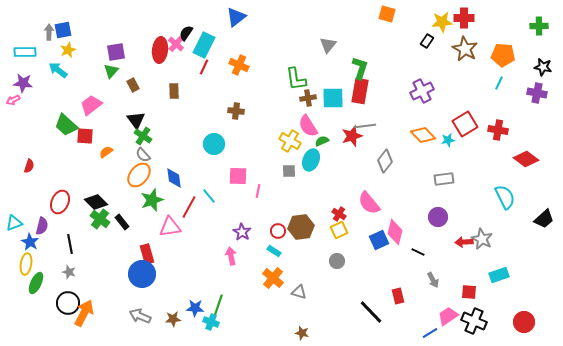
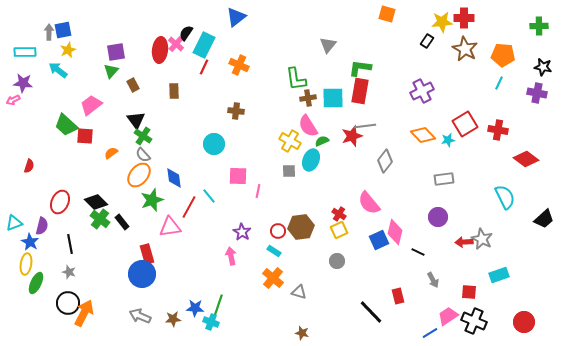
green L-shape at (360, 68): rotated 100 degrees counterclockwise
orange semicircle at (106, 152): moved 5 px right, 1 px down
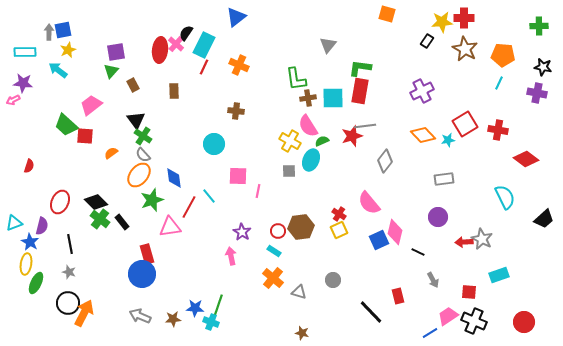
gray circle at (337, 261): moved 4 px left, 19 px down
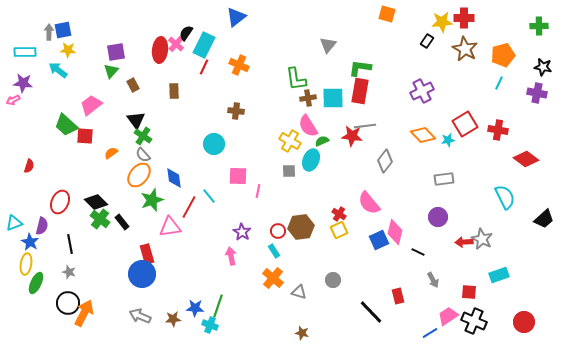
yellow star at (68, 50): rotated 28 degrees clockwise
orange pentagon at (503, 55): rotated 20 degrees counterclockwise
red star at (352, 136): rotated 25 degrees clockwise
cyan rectangle at (274, 251): rotated 24 degrees clockwise
cyan cross at (211, 322): moved 1 px left, 3 px down
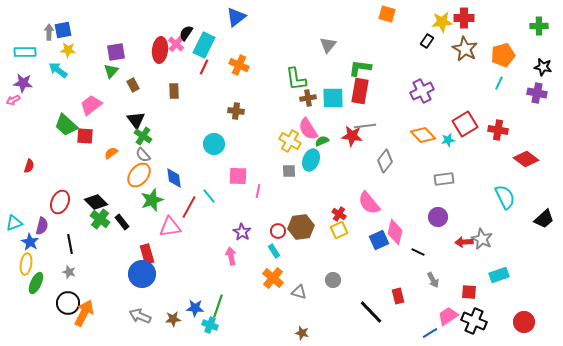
pink semicircle at (308, 126): moved 3 px down
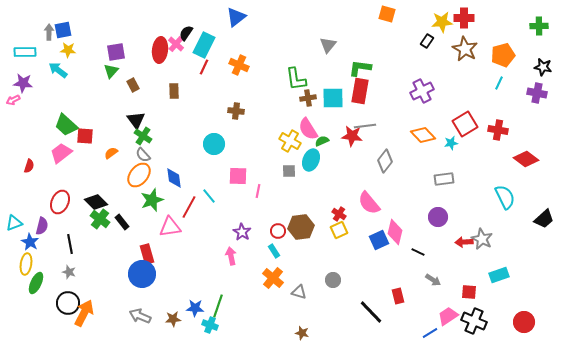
pink trapezoid at (91, 105): moved 30 px left, 48 px down
cyan star at (448, 140): moved 3 px right, 3 px down
gray arrow at (433, 280): rotated 28 degrees counterclockwise
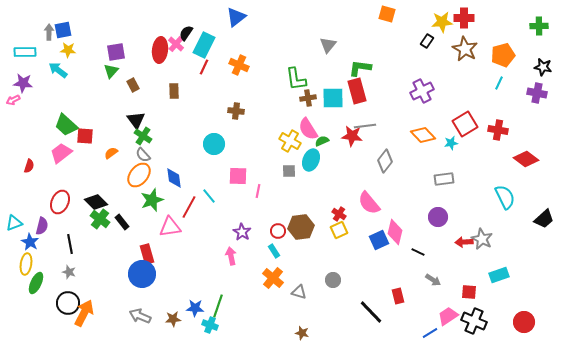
red rectangle at (360, 91): moved 3 px left; rotated 25 degrees counterclockwise
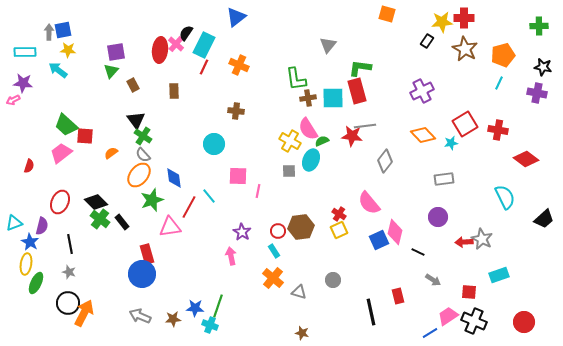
black line at (371, 312): rotated 32 degrees clockwise
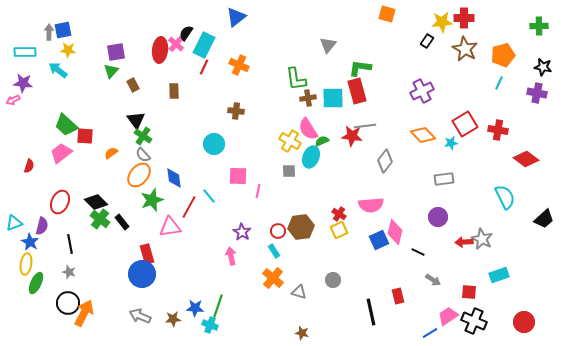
cyan ellipse at (311, 160): moved 3 px up
pink semicircle at (369, 203): moved 2 px right, 2 px down; rotated 55 degrees counterclockwise
